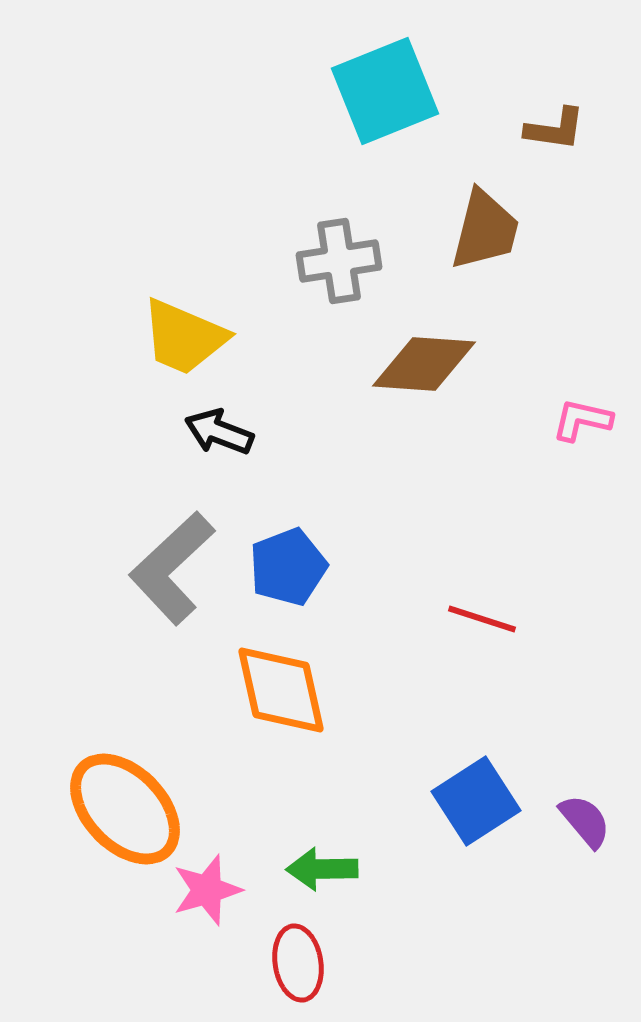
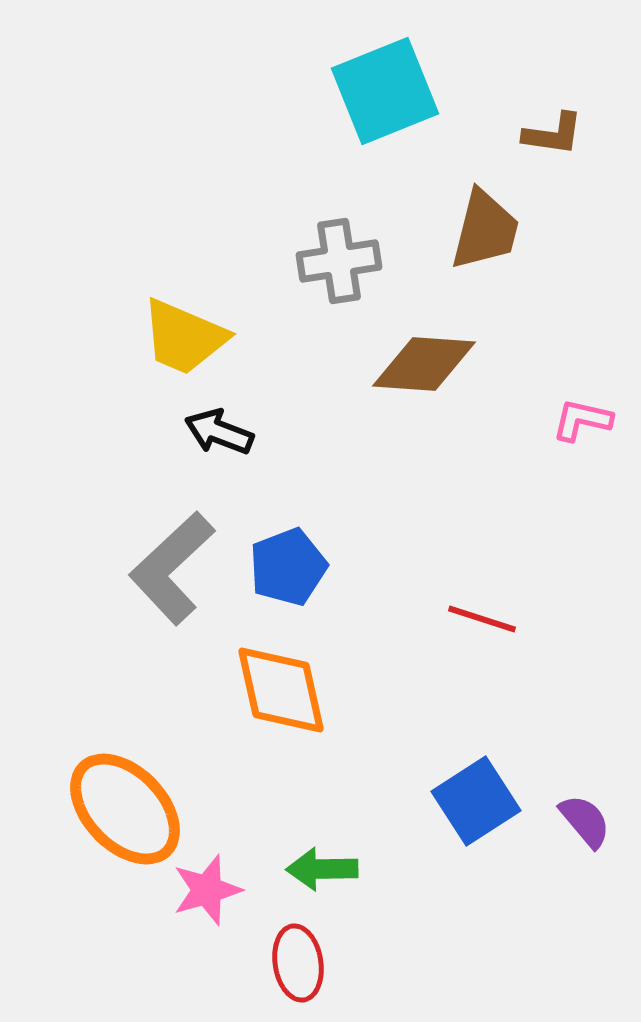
brown L-shape: moved 2 px left, 5 px down
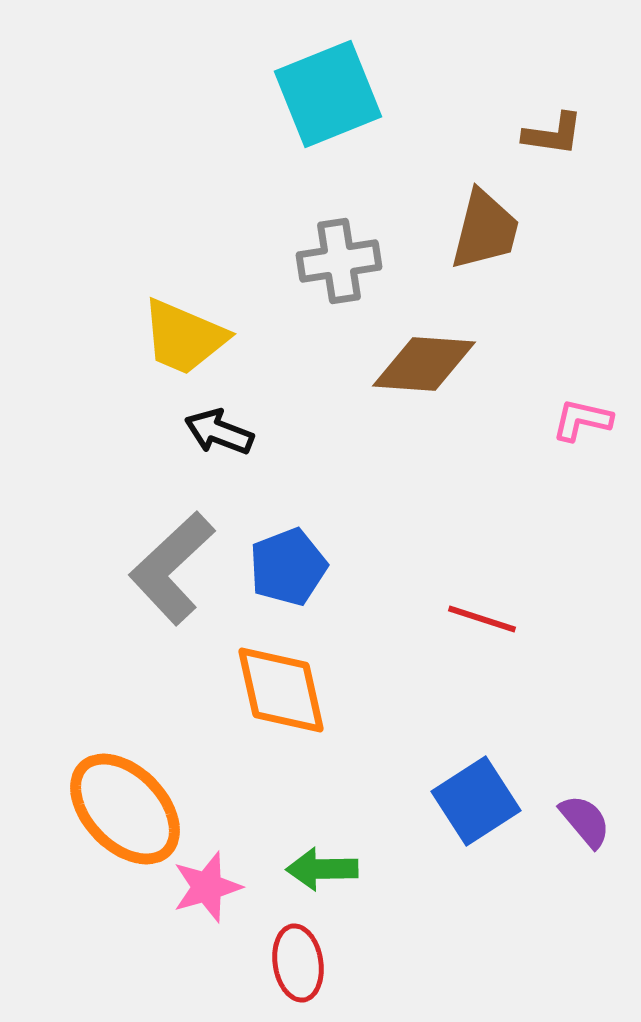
cyan square: moved 57 px left, 3 px down
pink star: moved 3 px up
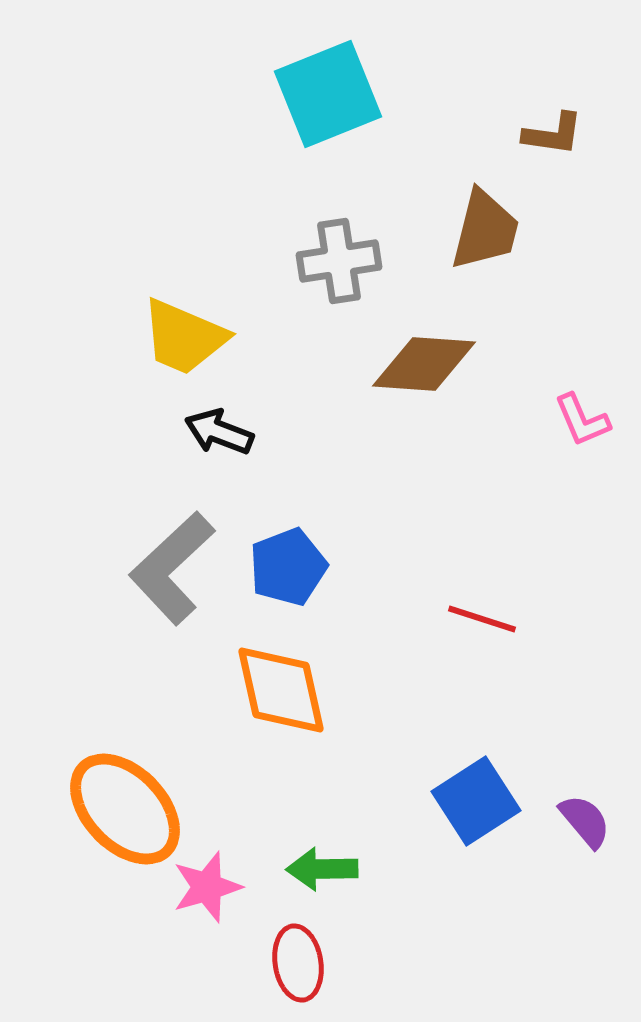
pink L-shape: rotated 126 degrees counterclockwise
